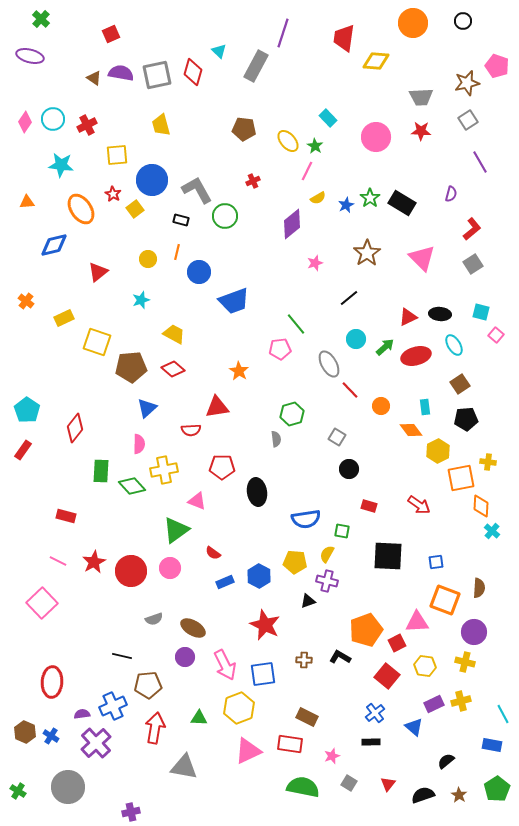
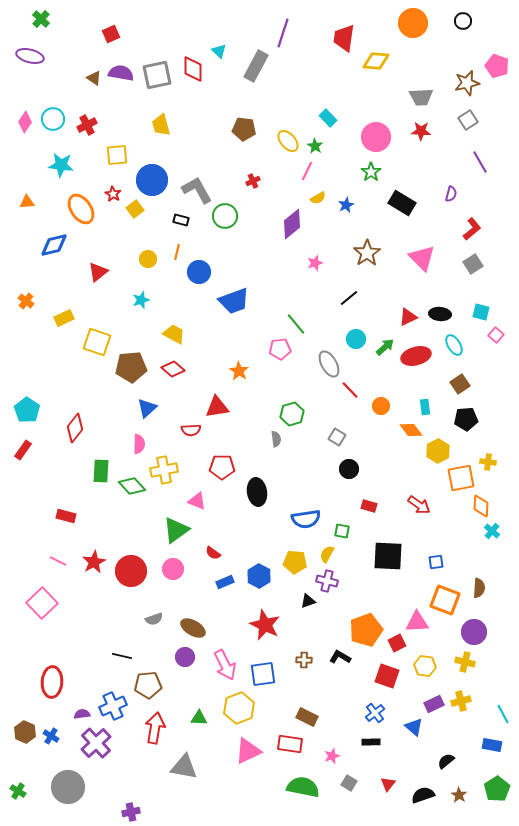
red diamond at (193, 72): moved 3 px up; rotated 16 degrees counterclockwise
green star at (370, 198): moved 1 px right, 26 px up
pink circle at (170, 568): moved 3 px right, 1 px down
red square at (387, 676): rotated 20 degrees counterclockwise
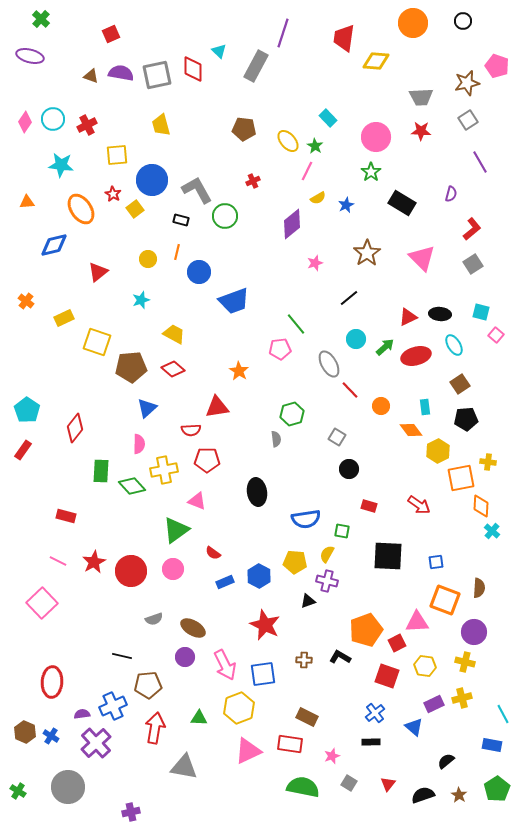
brown triangle at (94, 78): moved 3 px left, 2 px up; rotated 14 degrees counterclockwise
red pentagon at (222, 467): moved 15 px left, 7 px up
yellow cross at (461, 701): moved 1 px right, 3 px up
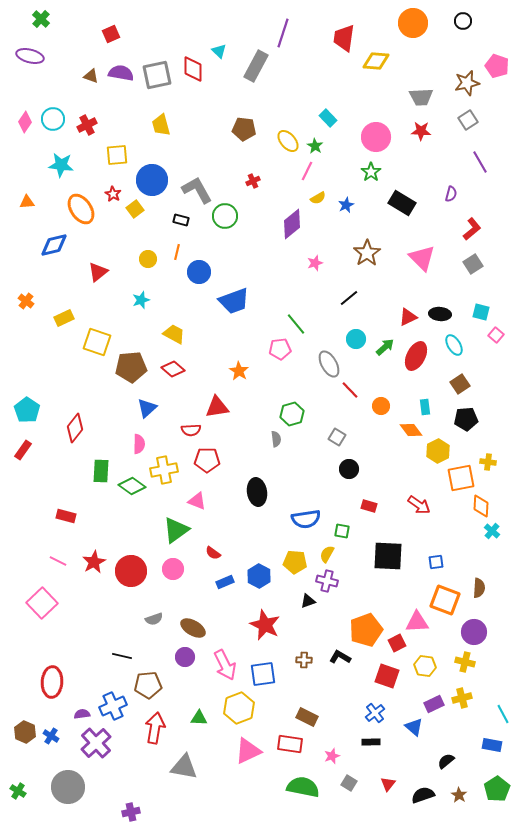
red ellipse at (416, 356): rotated 48 degrees counterclockwise
green diamond at (132, 486): rotated 12 degrees counterclockwise
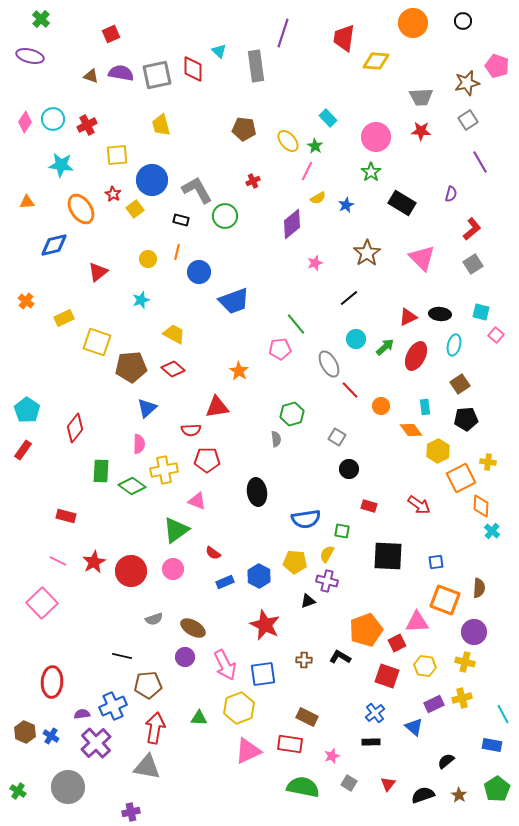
gray rectangle at (256, 66): rotated 36 degrees counterclockwise
cyan ellipse at (454, 345): rotated 45 degrees clockwise
orange square at (461, 478): rotated 16 degrees counterclockwise
gray triangle at (184, 767): moved 37 px left
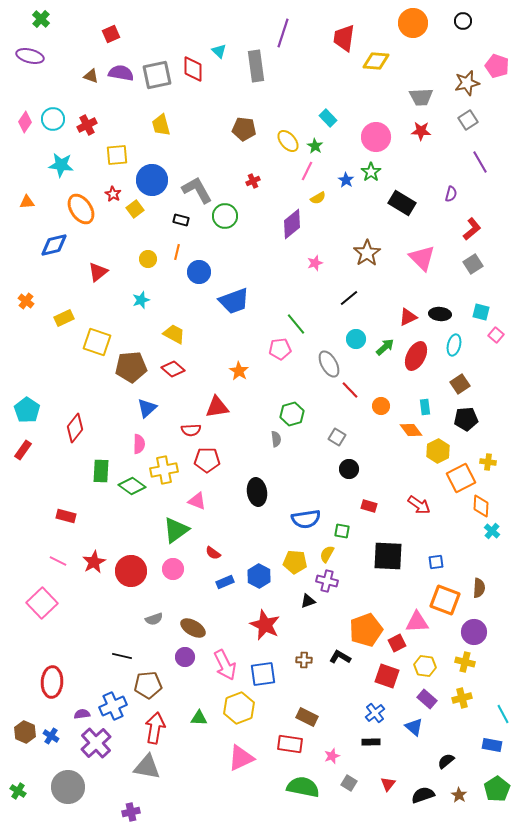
blue star at (346, 205): moved 25 px up; rotated 14 degrees counterclockwise
purple rectangle at (434, 704): moved 7 px left, 5 px up; rotated 66 degrees clockwise
pink triangle at (248, 751): moved 7 px left, 7 px down
